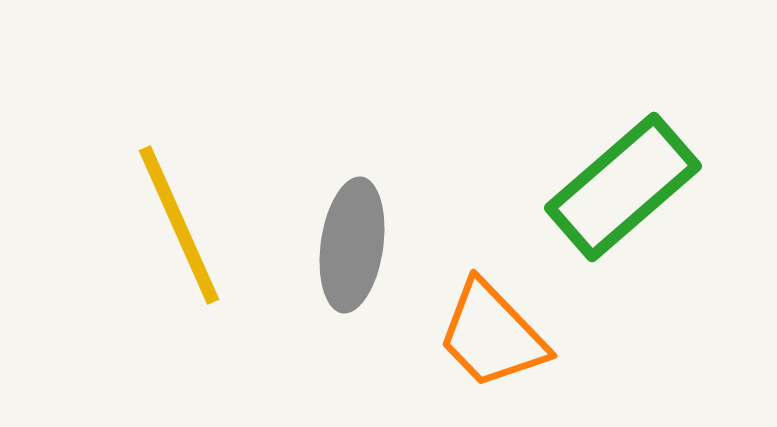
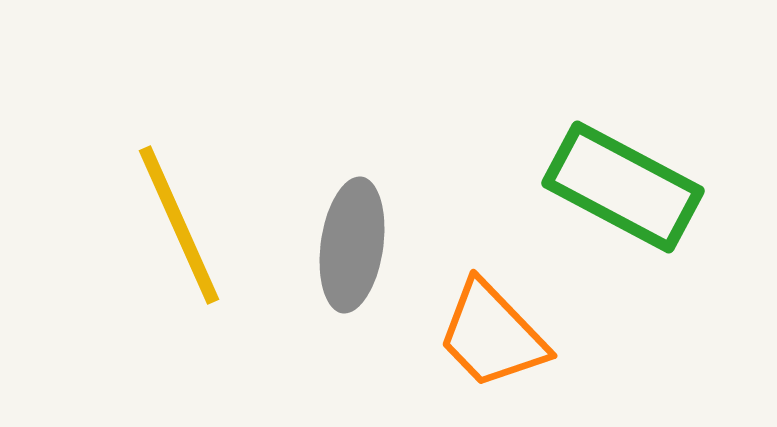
green rectangle: rotated 69 degrees clockwise
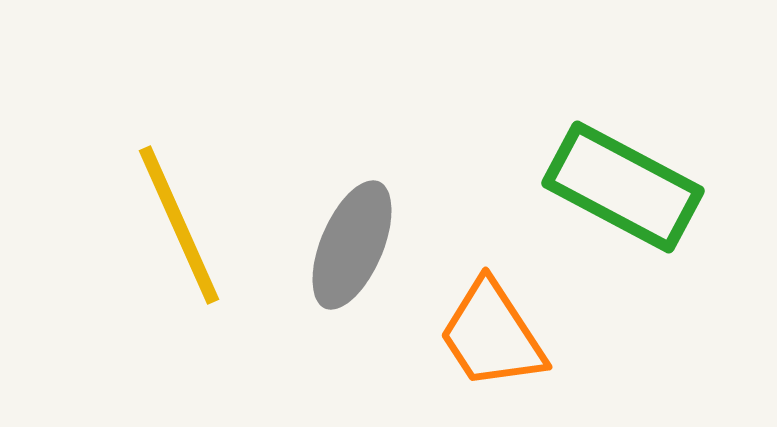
gray ellipse: rotated 15 degrees clockwise
orange trapezoid: rotated 11 degrees clockwise
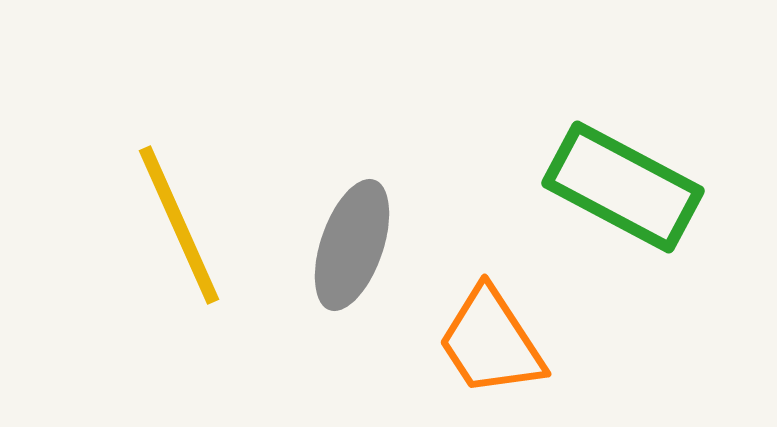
gray ellipse: rotated 4 degrees counterclockwise
orange trapezoid: moved 1 px left, 7 px down
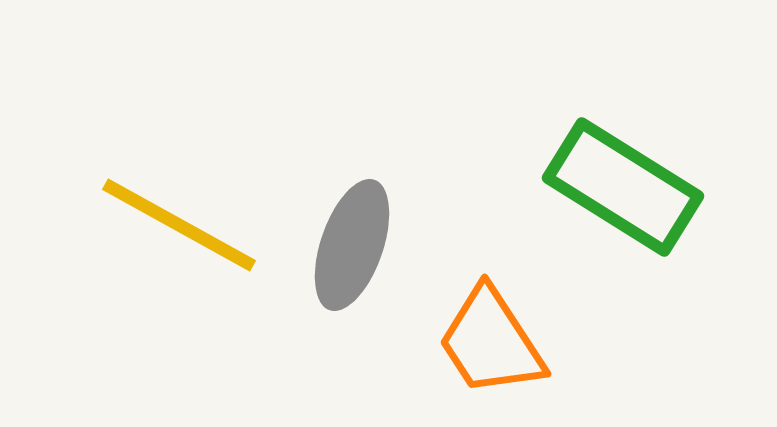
green rectangle: rotated 4 degrees clockwise
yellow line: rotated 37 degrees counterclockwise
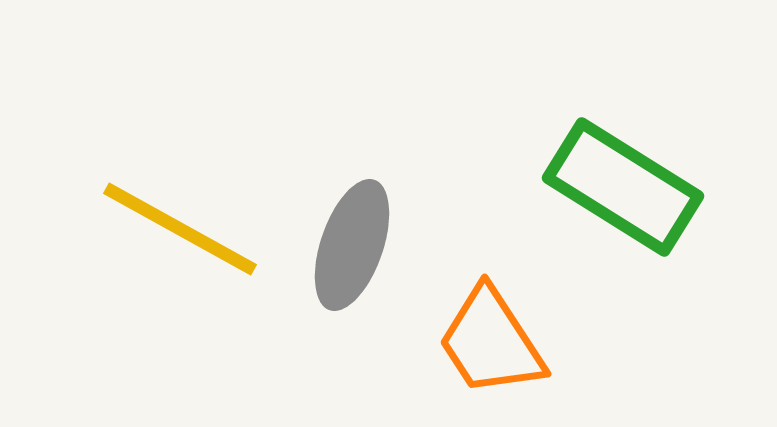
yellow line: moved 1 px right, 4 px down
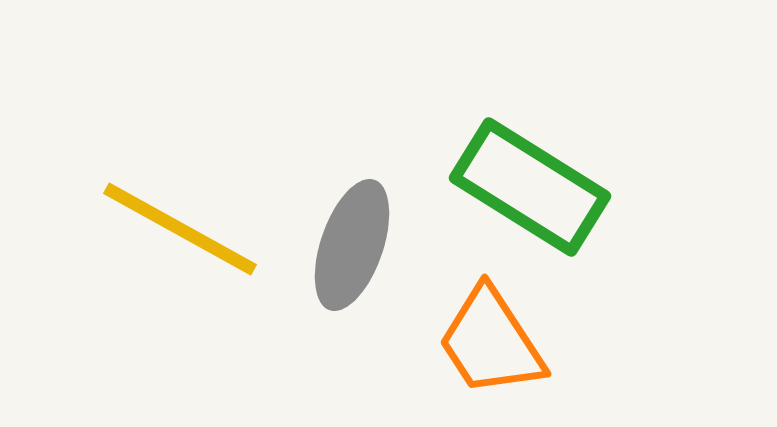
green rectangle: moved 93 px left
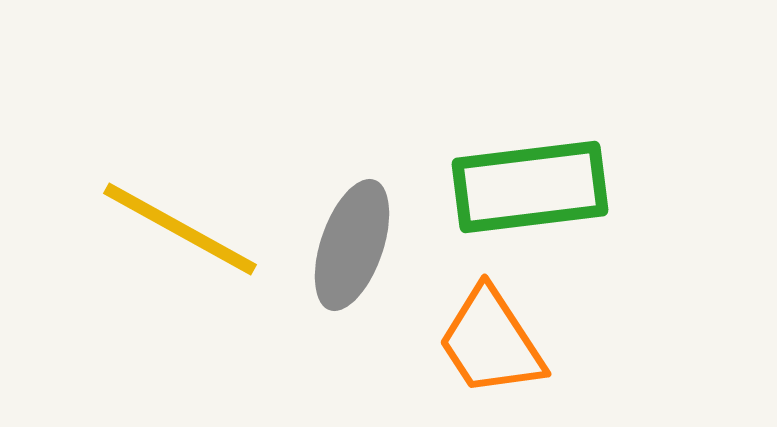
green rectangle: rotated 39 degrees counterclockwise
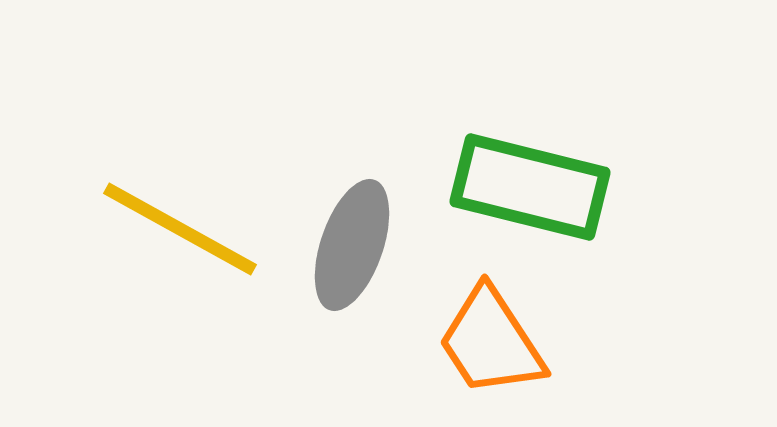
green rectangle: rotated 21 degrees clockwise
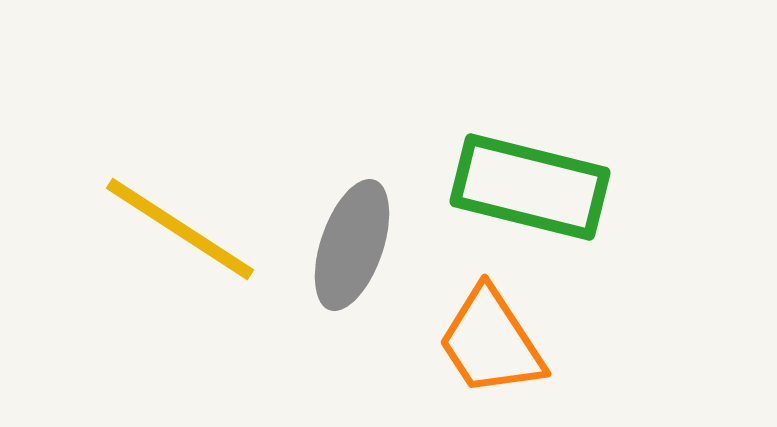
yellow line: rotated 4 degrees clockwise
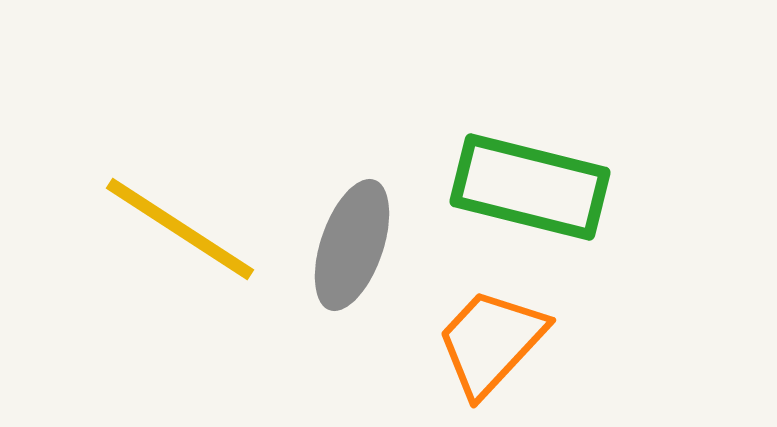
orange trapezoid: rotated 76 degrees clockwise
